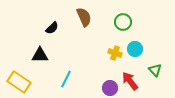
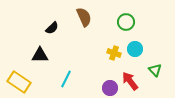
green circle: moved 3 px right
yellow cross: moved 1 px left
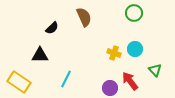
green circle: moved 8 px right, 9 px up
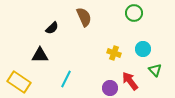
cyan circle: moved 8 px right
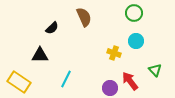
cyan circle: moved 7 px left, 8 px up
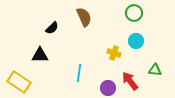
green triangle: rotated 40 degrees counterclockwise
cyan line: moved 13 px right, 6 px up; rotated 18 degrees counterclockwise
purple circle: moved 2 px left
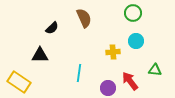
green circle: moved 1 px left
brown semicircle: moved 1 px down
yellow cross: moved 1 px left, 1 px up; rotated 24 degrees counterclockwise
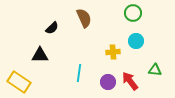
purple circle: moved 6 px up
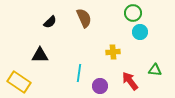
black semicircle: moved 2 px left, 6 px up
cyan circle: moved 4 px right, 9 px up
purple circle: moved 8 px left, 4 px down
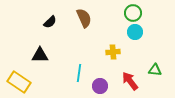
cyan circle: moved 5 px left
